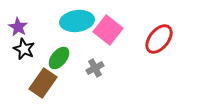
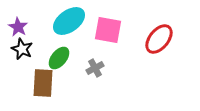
cyan ellipse: moved 8 px left; rotated 28 degrees counterclockwise
pink square: rotated 28 degrees counterclockwise
black star: moved 2 px left
brown rectangle: rotated 32 degrees counterclockwise
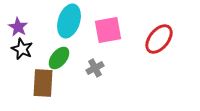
cyan ellipse: rotated 36 degrees counterclockwise
pink square: rotated 20 degrees counterclockwise
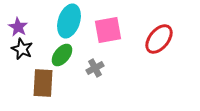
green ellipse: moved 3 px right, 3 px up
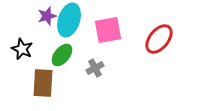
cyan ellipse: moved 1 px up
purple star: moved 29 px right, 11 px up; rotated 24 degrees clockwise
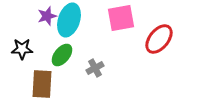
pink square: moved 13 px right, 12 px up
black star: rotated 25 degrees counterclockwise
brown rectangle: moved 1 px left, 1 px down
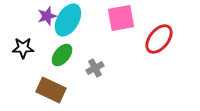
cyan ellipse: moved 1 px left; rotated 12 degrees clockwise
black star: moved 1 px right, 1 px up
brown rectangle: moved 9 px right, 6 px down; rotated 68 degrees counterclockwise
